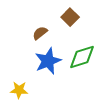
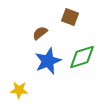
brown square: rotated 24 degrees counterclockwise
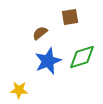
brown square: rotated 30 degrees counterclockwise
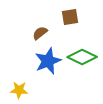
green diamond: rotated 44 degrees clockwise
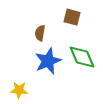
brown square: moved 2 px right; rotated 24 degrees clockwise
brown semicircle: rotated 42 degrees counterclockwise
green diamond: rotated 40 degrees clockwise
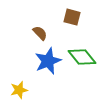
brown semicircle: rotated 126 degrees clockwise
green diamond: rotated 16 degrees counterclockwise
yellow star: rotated 18 degrees counterclockwise
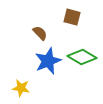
green diamond: rotated 20 degrees counterclockwise
yellow star: moved 2 px right, 2 px up; rotated 24 degrees clockwise
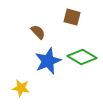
brown semicircle: moved 2 px left, 1 px up
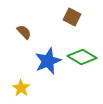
brown square: rotated 12 degrees clockwise
brown semicircle: moved 14 px left
yellow star: rotated 24 degrees clockwise
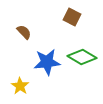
blue star: moved 1 px left, 1 px down; rotated 16 degrees clockwise
yellow star: moved 1 px left, 2 px up
